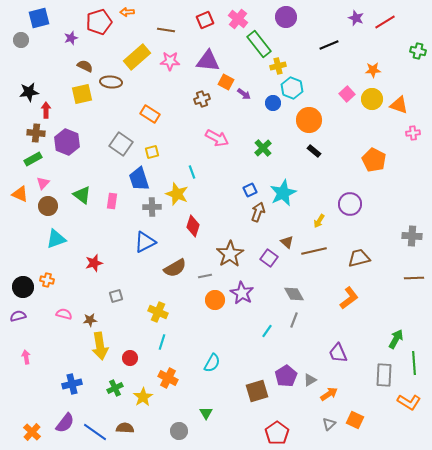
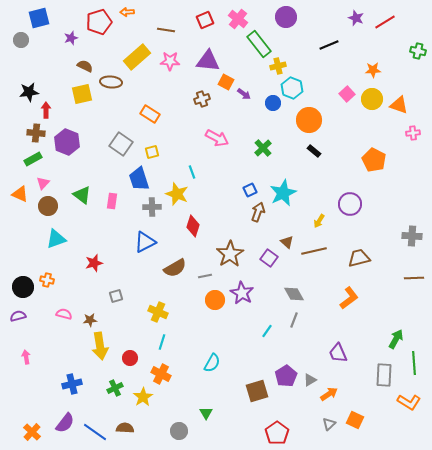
orange cross at (168, 378): moved 7 px left, 4 px up
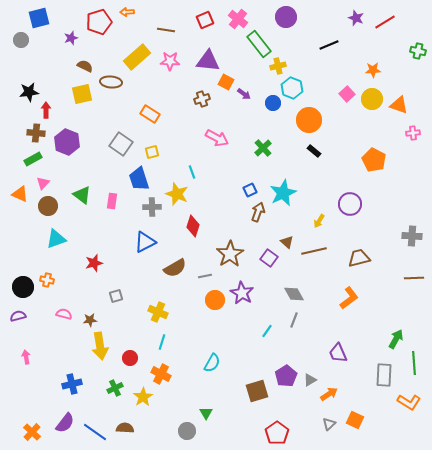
gray circle at (179, 431): moved 8 px right
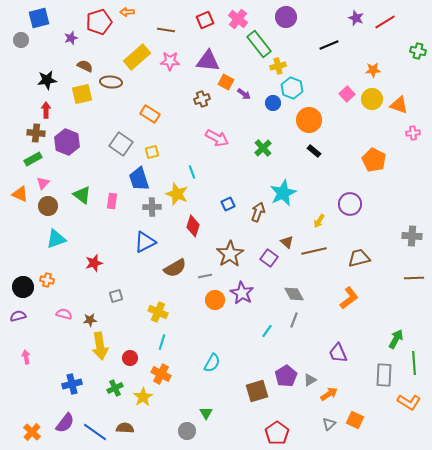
black star at (29, 92): moved 18 px right, 12 px up
blue square at (250, 190): moved 22 px left, 14 px down
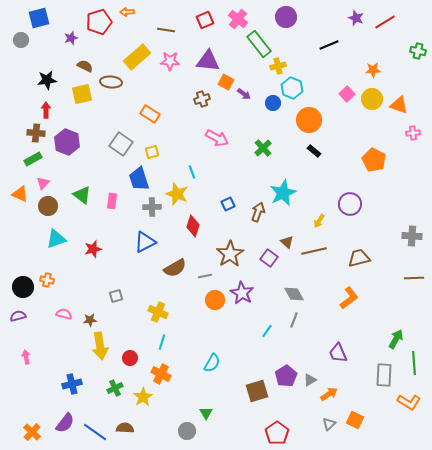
red star at (94, 263): moved 1 px left, 14 px up
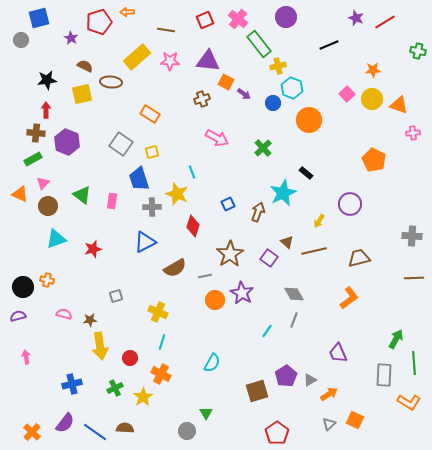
purple star at (71, 38): rotated 24 degrees counterclockwise
black rectangle at (314, 151): moved 8 px left, 22 px down
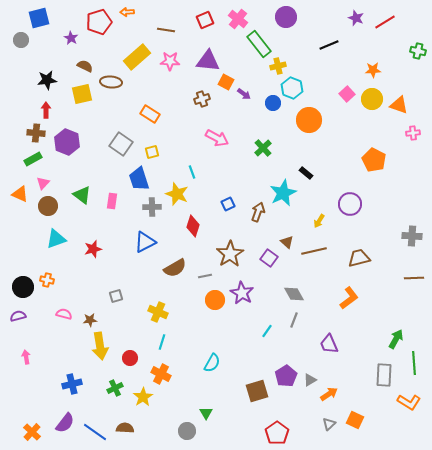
purple trapezoid at (338, 353): moved 9 px left, 9 px up
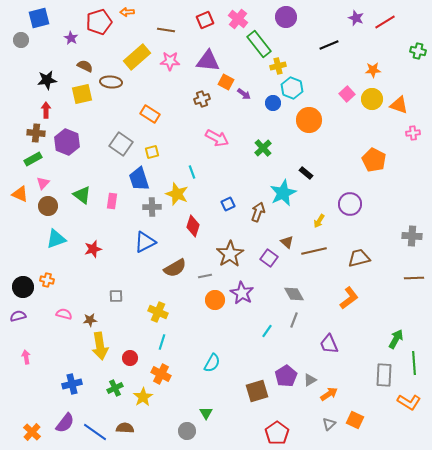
gray square at (116, 296): rotated 16 degrees clockwise
